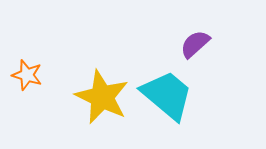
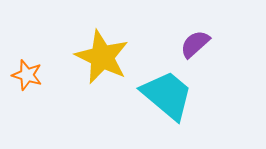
yellow star: moved 40 px up
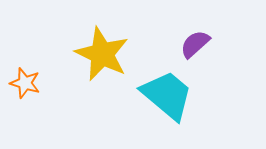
yellow star: moved 3 px up
orange star: moved 2 px left, 8 px down
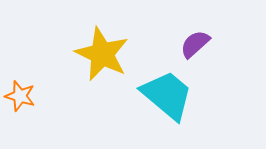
orange star: moved 5 px left, 13 px down
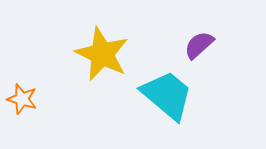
purple semicircle: moved 4 px right, 1 px down
orange star: moved 2 px right, 3 px down
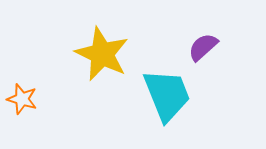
purple semicircle: moved 4 px right, 2 px down
cyan trapezoid: rotated 28 degrees clockwise
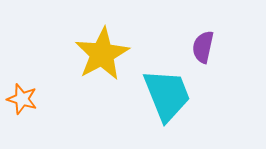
purple semicircle: rotated 36 degrees counterclockwise
yellow star: rotated 18 degrees clockwise
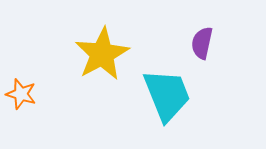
purple semicircle: moved 1 px left, 4 px up
orange star: moved 1 px left, 5 px up
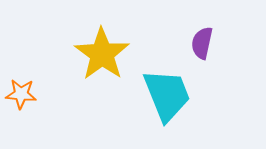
yellow star: rotated 8 degrees counterclockwise
orange star: rotated 12 degrees counterclockwise
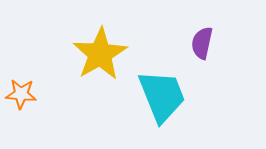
yellow star: moved 2 px left; rotated 6 degrees clockwise
cyan trapezoid: moved 5 px left, 1 px down
